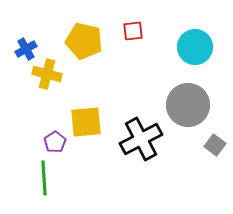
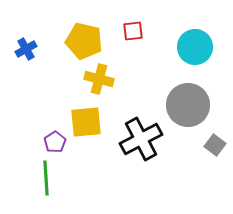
yellow cross: moved 52 px right, 5 px down
green line: moved 2 px right
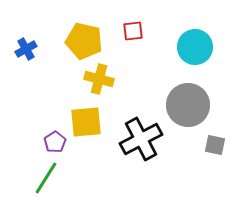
gray square: rotated 25 degrees counterclockwise
green line: rotated 36 degrees clockwise
